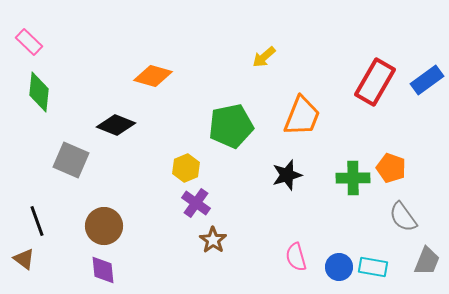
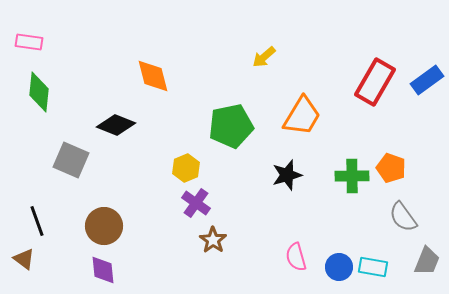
pink rectangle: rotated 36 degrees counterclockwise
orange diamond: rotated 60 degrees clockwise
orange trapezoid: rotated 9 degrees clockwise
green cross: moved 1 px left, 2 px up
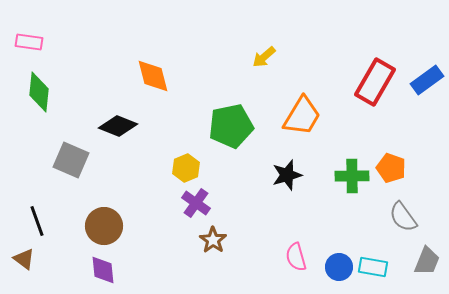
black diamond: moved 2 px right, 1 px down
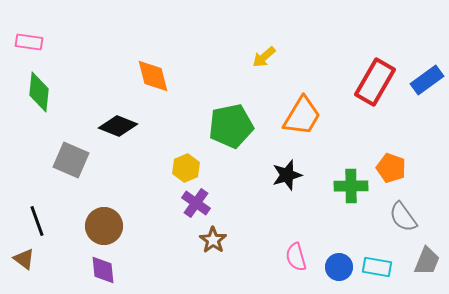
green cross: moved 1 px left, 10 px down
cyan rectangle: moved 4 px right
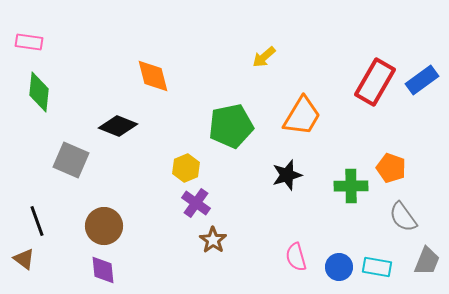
blue rectangle: moved 5 px left
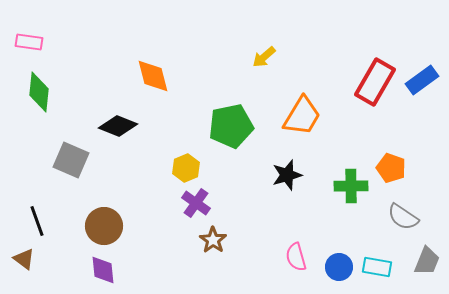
gray semicircle: rotated 20 degrees counterclockwise
